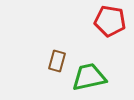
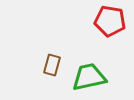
brown rectangle: moved 5 px left, 4 px down
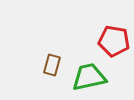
red pentagon: moved 4 px right, 20 px down
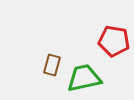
green trapezoid: moved 5 px left, 1 px down
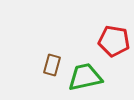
green trapezoid: moved 1 px right, 1 px up
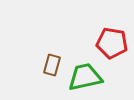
red pentagon: moved 2 px left, 2 px down
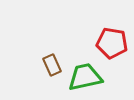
brown rectangle: rotated 40 degrees counterclockwise
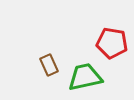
brown rectangle: moved 3 px left
